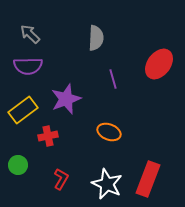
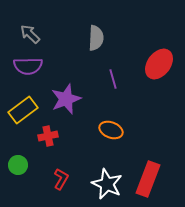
orange ellipse: moved 2 px right, 2 px up
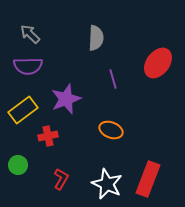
red ellipse: moved 1 px left, 1 px up
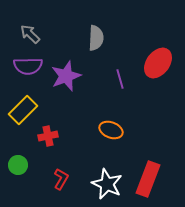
purple line: moved 7 px right
purple star: moved 23 px up
yellow rectangle: rotated 8 degrees counterclockwise
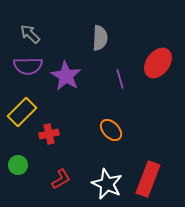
gray semicircle: moved 4 px right
purple star: rotated 20 degrees counterclockwise
yellow rectangle: moved 1 px left, 2 px down
orange ellipse: rotated 25 degrees clockwise
red cross: moved 1 px right, 2 px up
red L-shape: rotated 30 degrees clockwise
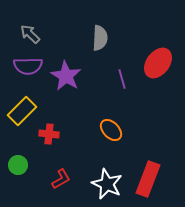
purple line: moved 2 px right
yellow rectangle: moved 1 px up
red cross: rotated 18 degrees clockwise
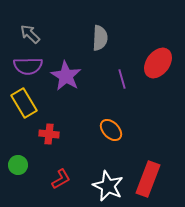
yellow rectangle: moved 2 px right, 8 px up; rotated 76 degrees counterclockwise
white star: moved 1 px right, 2 px down
